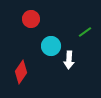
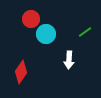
cyan circle: moved 5 px left, 12 px up
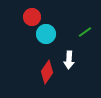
red circle: moved 1 px right, 2 px up
red diamond: moved 26 px right
